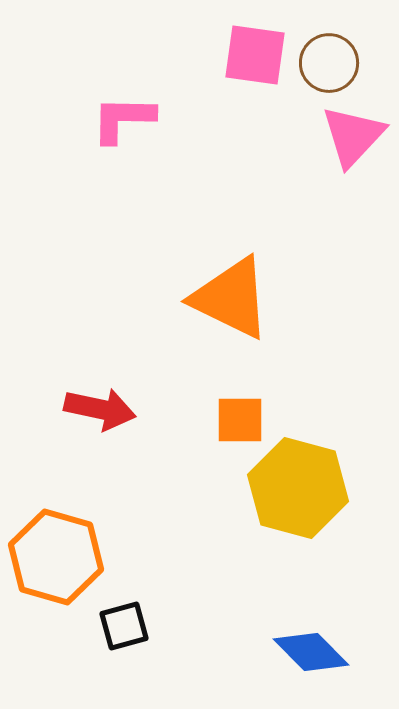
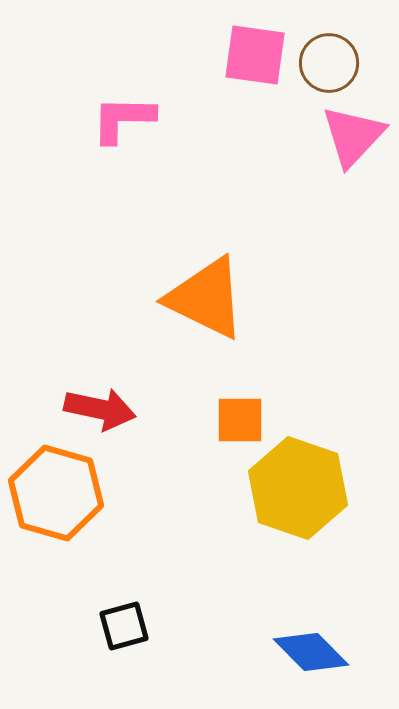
orange triangle: moved 25 px left
yellow hexagon: rotated 4 degrees clockwise
orange hexagon: moved 64 px up
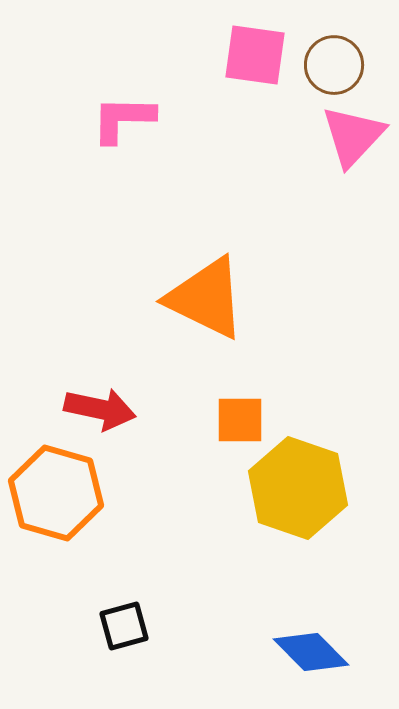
brown circle: moved 5 px right, 2 px down
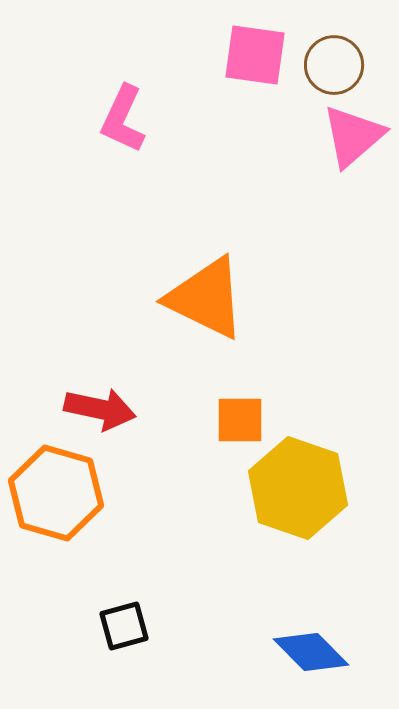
pink L-shape: rotated 66 degrees counterclockwise
pink triangle: rotated 6 degrees clockwise
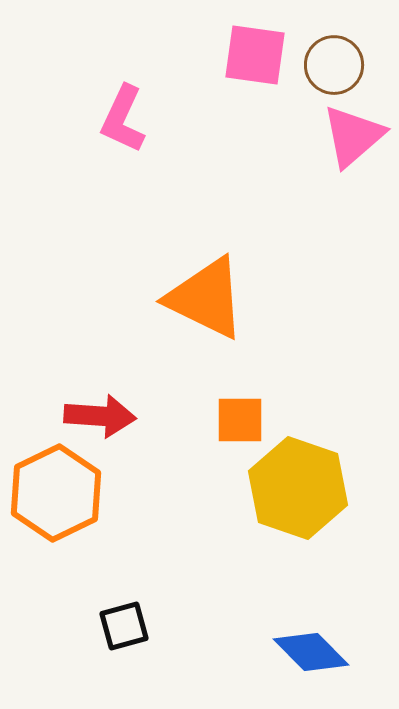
red arrow: moved 7 px down; rotated 8 degrees counterclockwise
orange hexagon: rotated 18 degrees clockwise
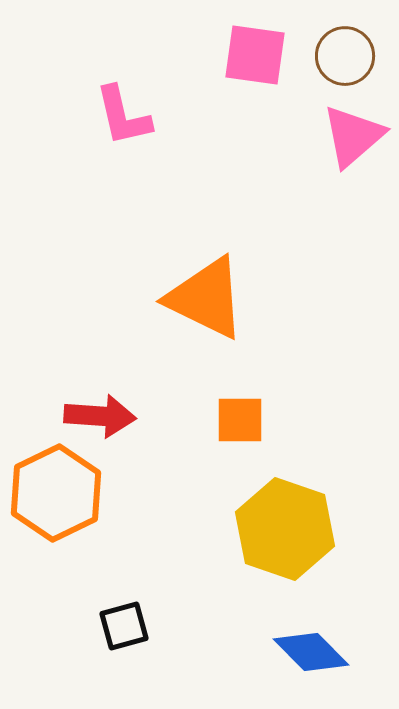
brown circle: moved 11 px right, 9 px up
pink L-shape: moved 3 px up; rotated 38 degrees counterclockwise
yellow hexagon: moved 13 px left, 41 px down
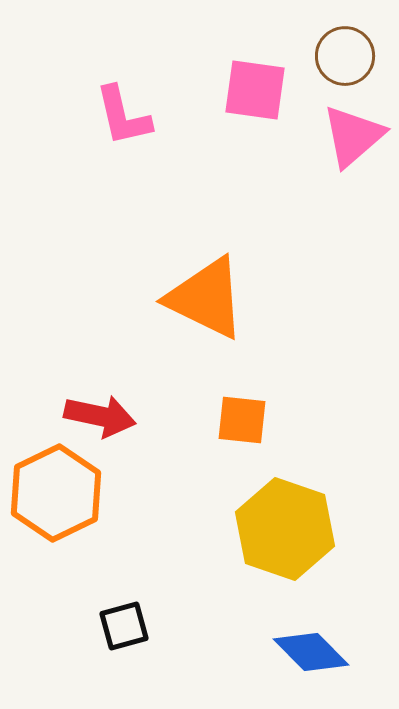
pink square: moved 35 px down
red arrow: rotated 8 degrees clockwise
orange square: moved 2 px right; rotated 6 degrees clockwise
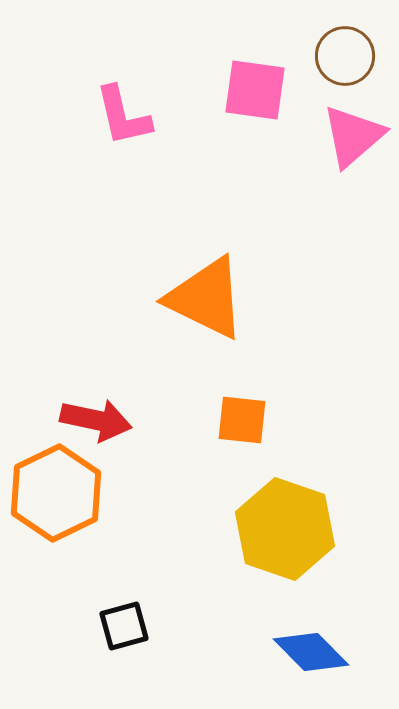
red arrow: moved 4 px left, 4 px down
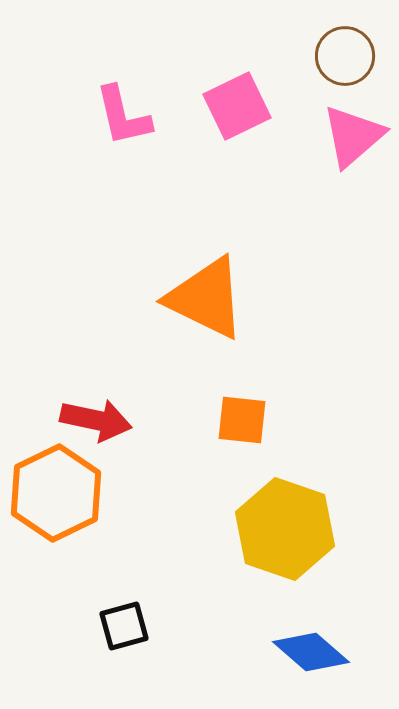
pink square: moved 18 px left, 16 px down; rotated 34 degrees counterclockwise
blue diamond: rotated 4 degrees counterclockwise
